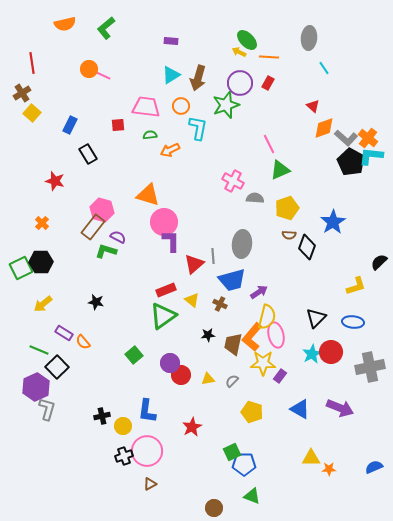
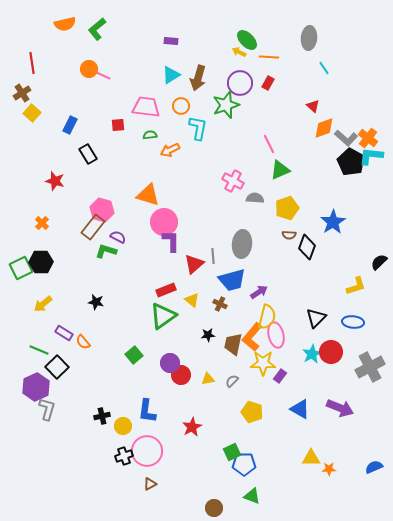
green L-shape at (106, 28): moved 9 px left, 1 px down
gray cross at (370, 367): rotated 16 degrees counterclockwise
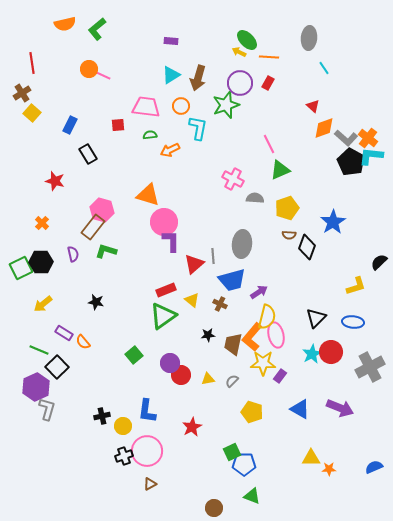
pink cross at (233, 181): moved 2 px up
purple semicircle at (118, 237): moved 45 px left, 17 px down; rotated 49 degrees clockwise
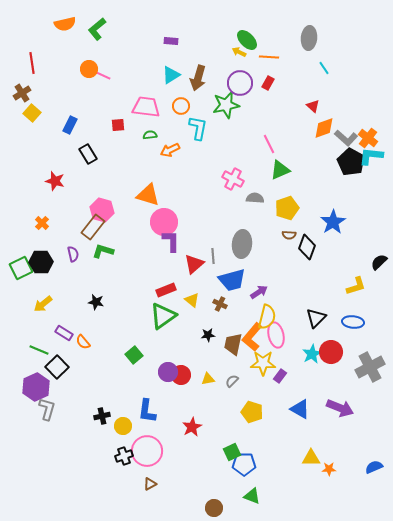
green star at (226, 105): rotated 8 degrees clockwise
green L-shape at (106, 251): moved 3 px left
purple circle at (170, 363): moved 2 px left, 9 px down
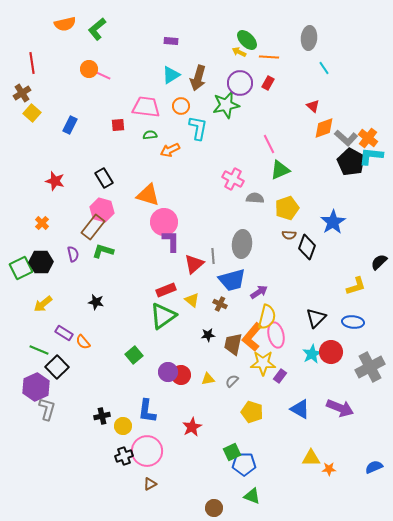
black rectangle at (88, 154): moved 16 px right, 24 px down
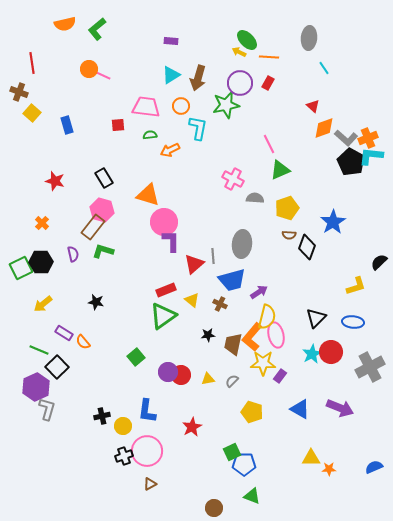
brown cross at (22, 93): moved 3 px left, 1 px up; rotated 36 degrees counterclockwise
blue rectangle at (70, 125): moved 3 px left; rotated 42 degrees counterclockwise
orange cross at (368, 138): rotated 30 degrees clockwise
green square at (134, 355): moved 2 px right, 2 px down
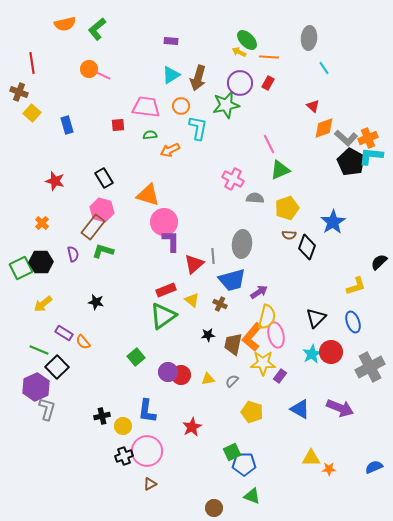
blue ellipse at (353, 322): rotated 65 degrees clockwise
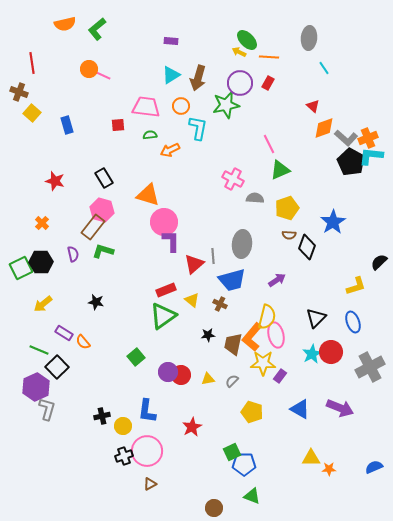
purple arrow at (259, 292): moved 18 px right, 12 px up
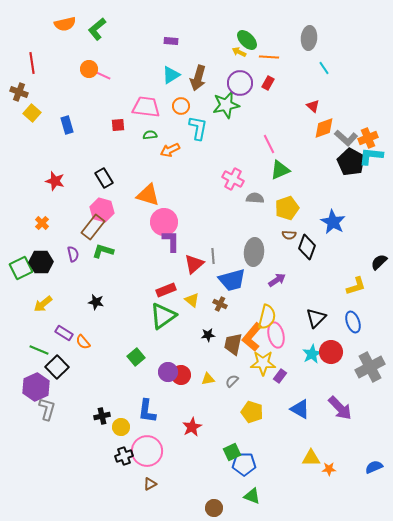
blue star at (333, 222): rotated 10 degrees counterclockwise
gray ellipse at (242, 244): moved 12 px right, 8 px down
purple arrow at (340, 408): rotated 24 degrees clockwise
yellow circle at (123, 426): moved 2 px left, 1 px down
